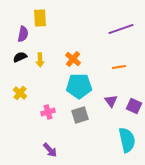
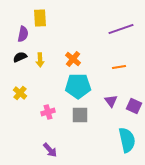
cyan pentagon: moved 1 px left
gray square: rotated 18 degrees clockwise
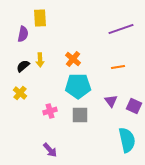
black semicircle: moved 3 px right, 9 px down; rotated 16 degrees counterclockwise
orange line: moved 1 px left
pink cross: moved 2 px right, 1 px up
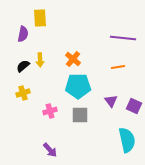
purple line: moved 2 px right, 9 px down; rotated 25 degrees clockwise
yellow cross: moved 3 px right; rotated 32 degrees clockwise
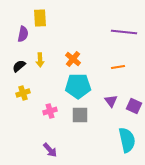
purple line: moved 1 px right, 6 px up
black semicircle: moved 4 px left
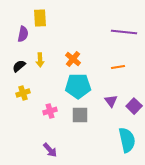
purple square: rotated 21 degrees clockwise
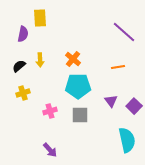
purple line: rotated 35 degrees clockwise
